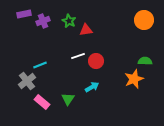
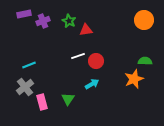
cyan line: moved 11 px left
gray cross: moved 2 px left, 6 px down
cyan arrow: moved 3 px up
pink rectangle: rotated 35 degrees clockwise
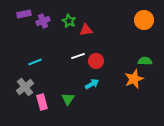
cyan line: moved 6 px right, 3 px up
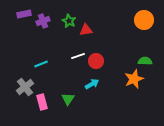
cyan line: moved 6 px right, 2 px down
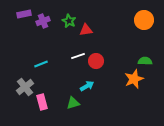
cyan arrow: moved 5 px left, 2 px down
green triangle: moved 5 px right, 4 px down; rotated 40 degrees clockwise
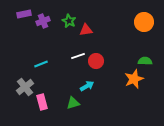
orange circle: moved 2 px down
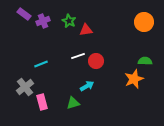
purple rectangle: rotated 48 degrees clockwise
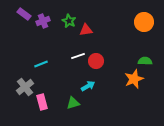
cyan arrow: moved 1 px right
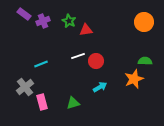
cyan arrow: moved 12 px right, 1 px down
